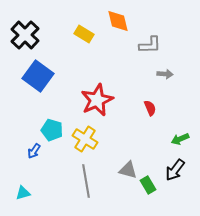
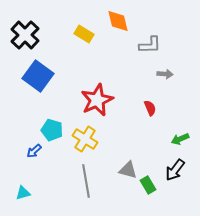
blue arrow: rotated 14 degrees clockwise
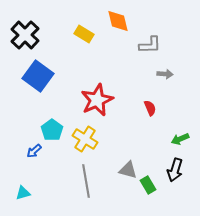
cyan pentagon: rotated 20 degrees clockwise
black arrow: rotated 20 degrees counterclockwise
